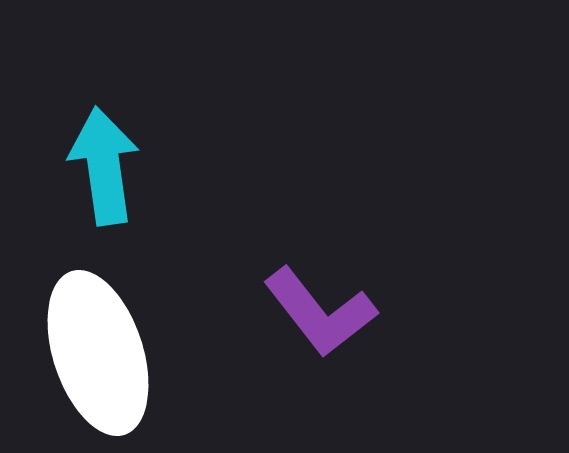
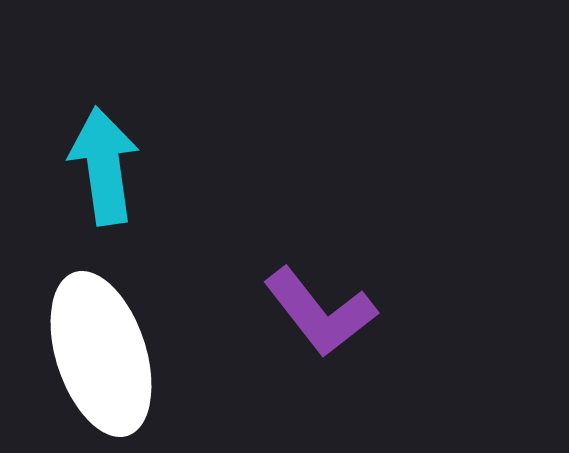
white ellipse: moved 3 px right, 1 px down
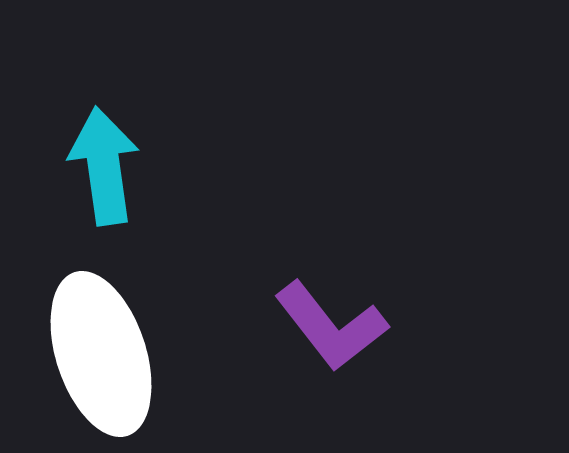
purple L-shape: moved 11 px right, 14 px down
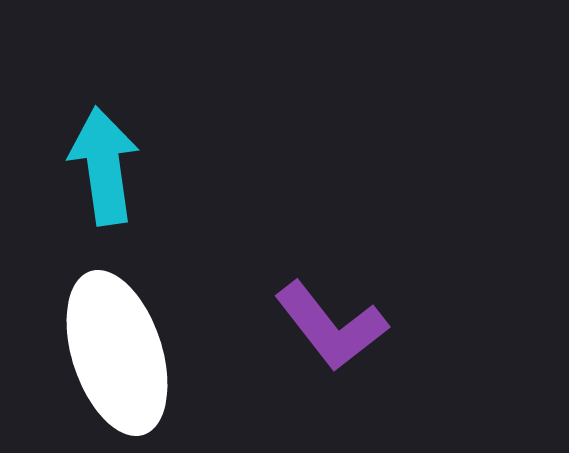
white ellipse: moved 16 px right, 1 px up
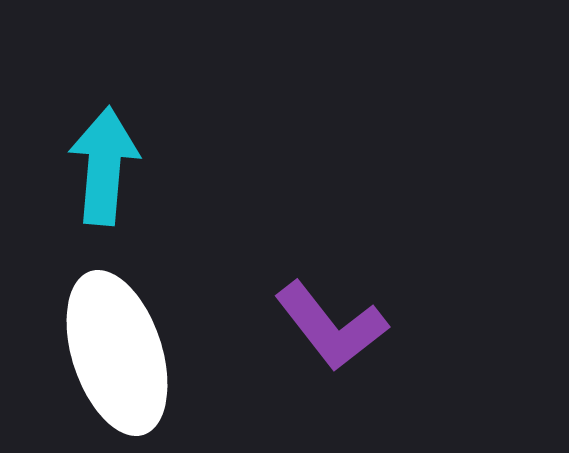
cyan arrow: rotated 13 degrees clockwise
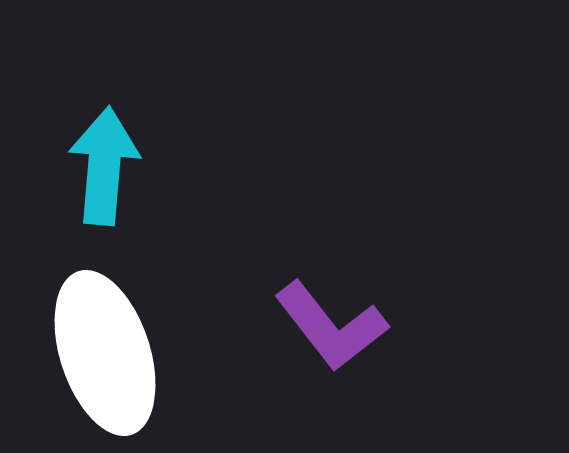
white ellipse: moved 12 px left
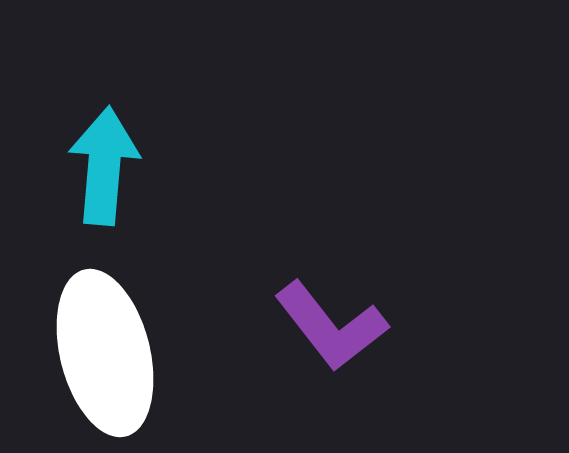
white ellipse: rotated 4 degrees clockwise
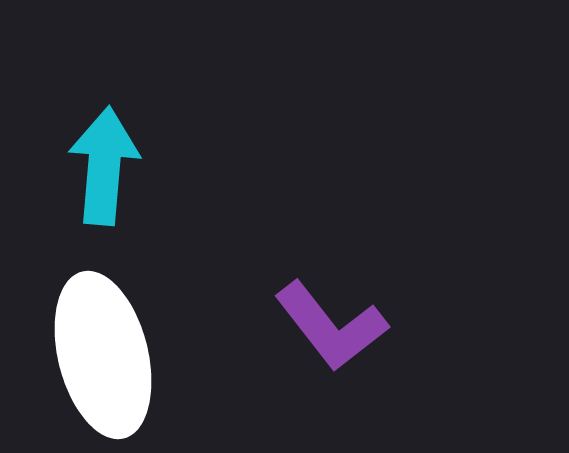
white ellipse: moved 2 px left, 2 px down
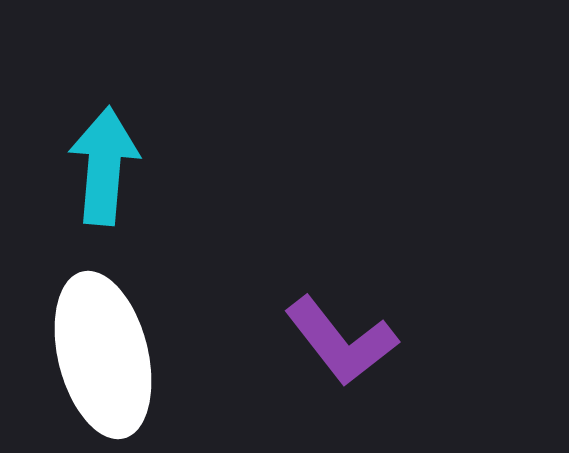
purple L-shape: moved 10 px right, 15 px down
